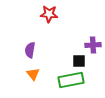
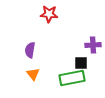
black square: moved 2 px right, 2 px down
green rectangle: moved 1 px right, 2 px up
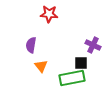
purple cross: rotated 28 degrees clockwise
purple semicircle: moved 1 px right, 5 px up
orange triangle: moved 8 px right, 8 px up
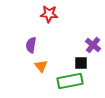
purple cross: rotated 14 degrees clockwise
green rectangle: moved 2 px left, 3 px down
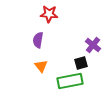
purple semicircle: moved 7 px right, 5 px up
black square: rotated 16 degrees counterclockwise
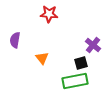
purple semicircle: moved 23 px left
orange triangle: moved 1 px right, 8 px up
green rectangle: moved 5 px right
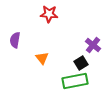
black square: rotated 16 degrees counterclockwise
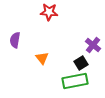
red star: moved 2 px up
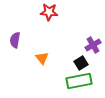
purple cross: rotated 21 degrees clockwise
green rectangle: moved 4 px right
